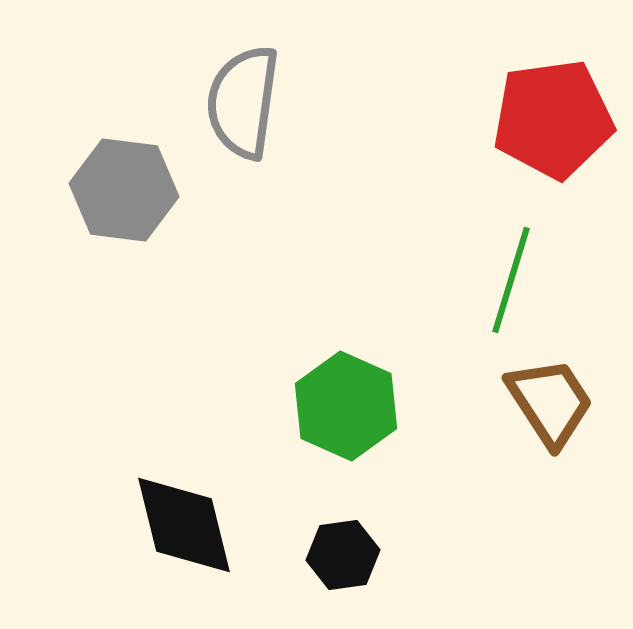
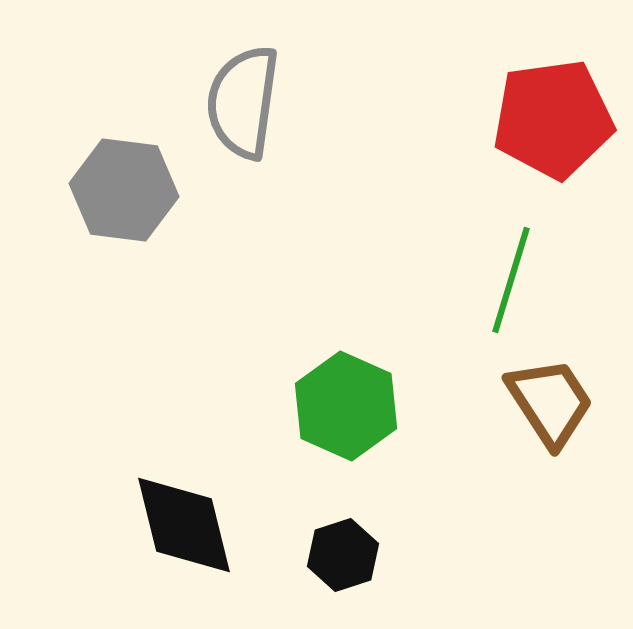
black hexagon: rotated 10 degrees counterclockwise
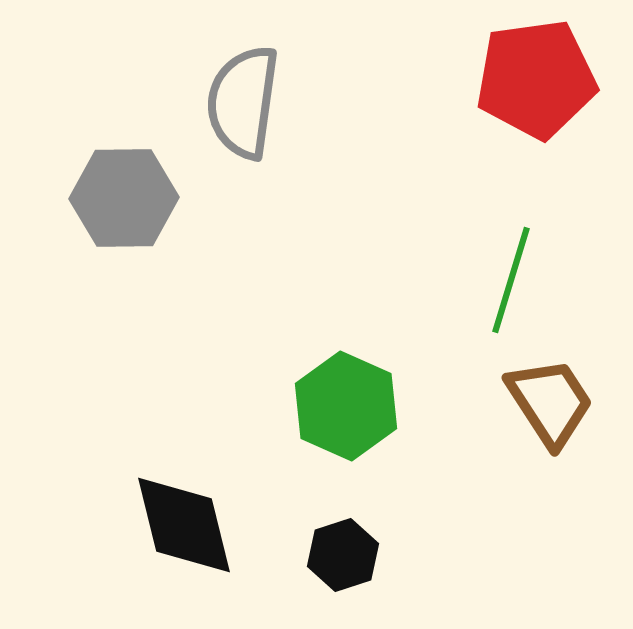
red pentagon: moved 17 px left, 40 px up
gray hexagon: moved 8 px down; rotated 8 degrees counterclockwise
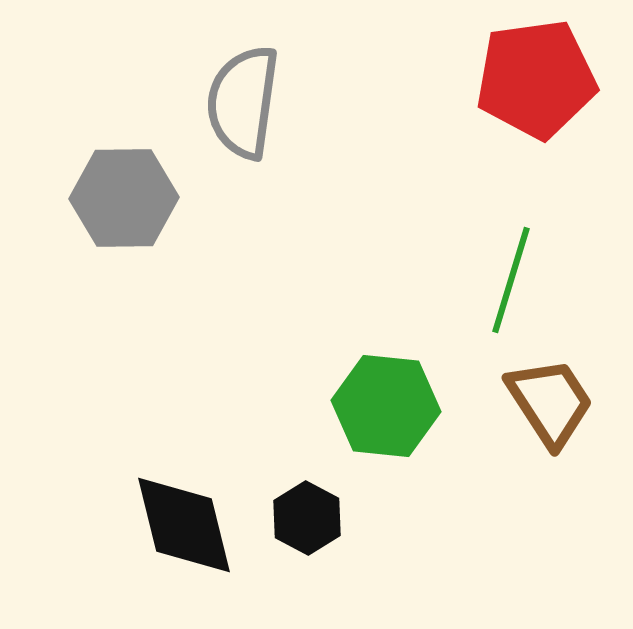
green hexagon: moved 40 px right; rotated 18 degrees counterclockwise
black hexagon: moved 36 px left, 37 px up; rotated 14 degrees counterclockwise
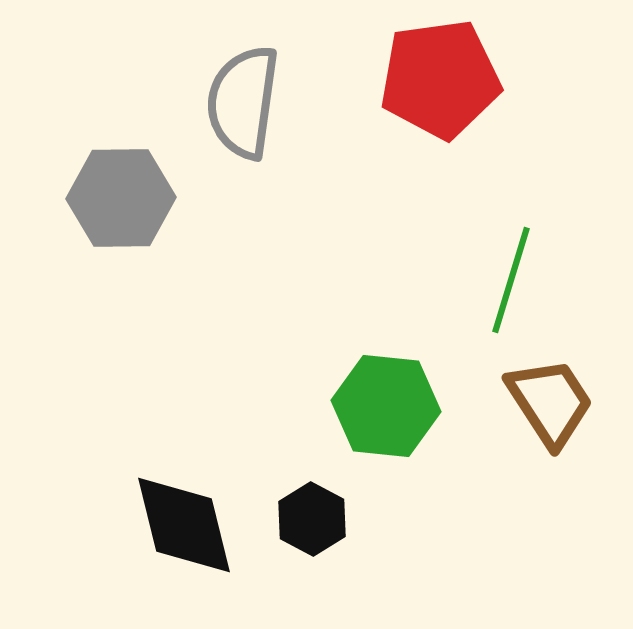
red pentagon: moved 96 px left
gray hexagon: moved 3 px left
black hexagon: moved 5 px right, 1 px down
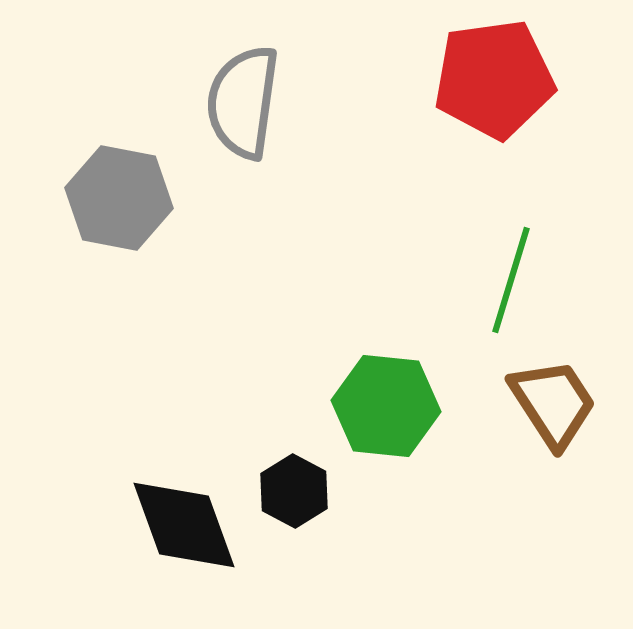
red pentagon: moved 54 px right
gray hexagon: moved 2 px left; rotated 12 degrees clockwise
brown trapezoid: moved 3 px right, 1 px down
black hexagon: moved 18 px left, 28 px up
black diamond: rotated 6 degrees counterclockwise
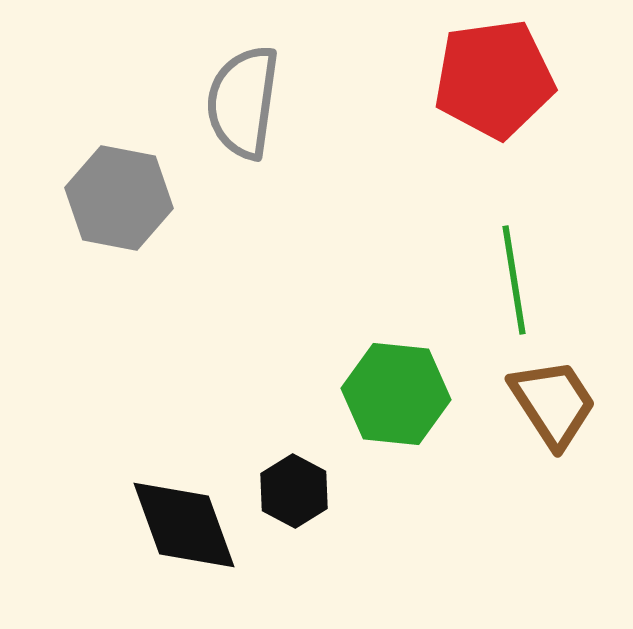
green line: moved 3 px right; rotated 26 degrees counterclockwise
green hexagon: moved 10 px right, 12 px up
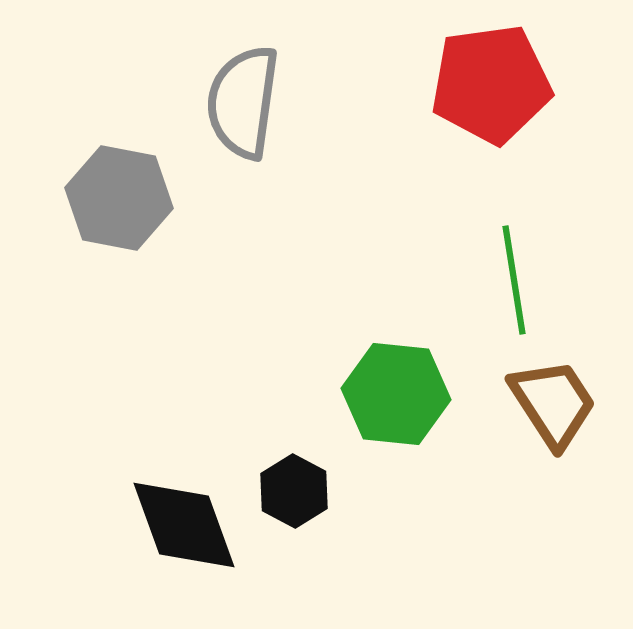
red pentagon: moved 3 px left, 5 px down
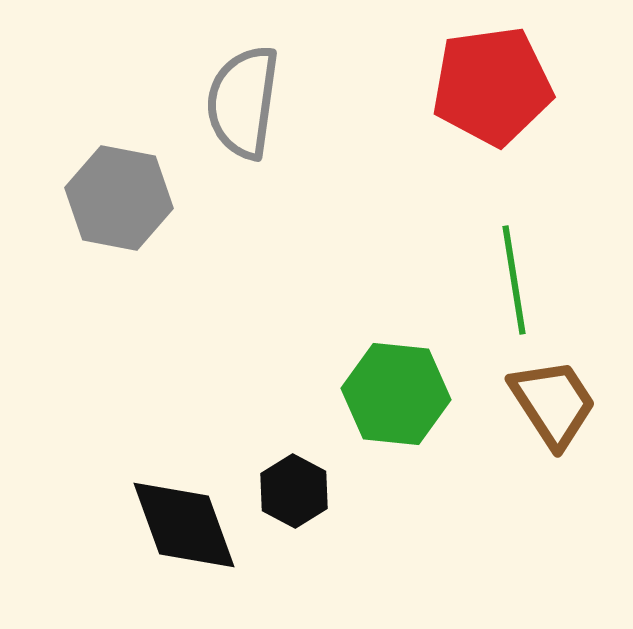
red pentagon: moved 1 px right, 2 px down
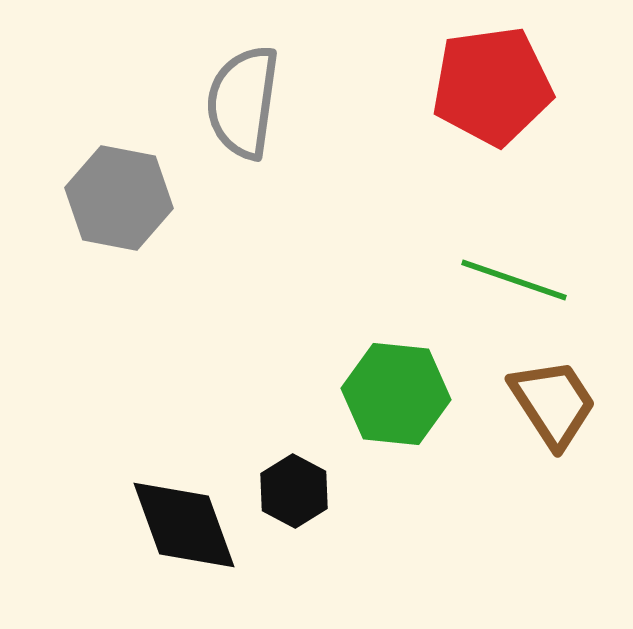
green line: rotated 62 degrees counterclockwise
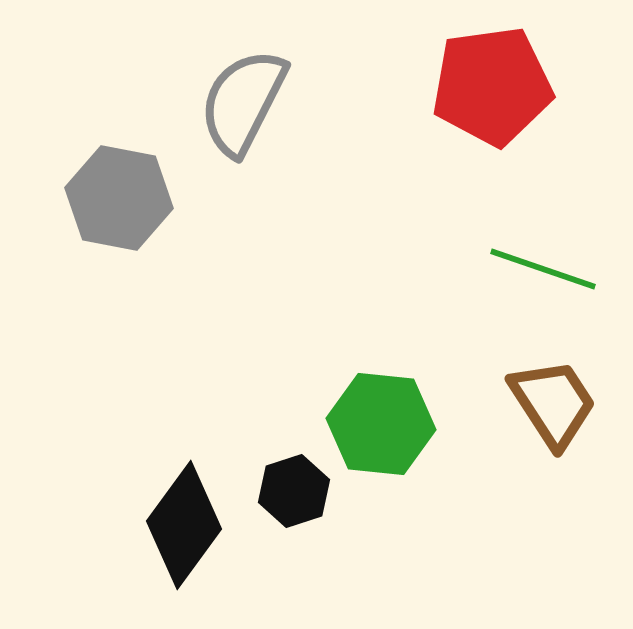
gray semicircle: rotated 19 degrees clockwise
green line: moved 29 px right, 11 px up
green hexagon: moved 15 px left, 30 px down
black hexagon: rotated 14 degrees clockwise
black diamond: rotated 56 degrees clockwise
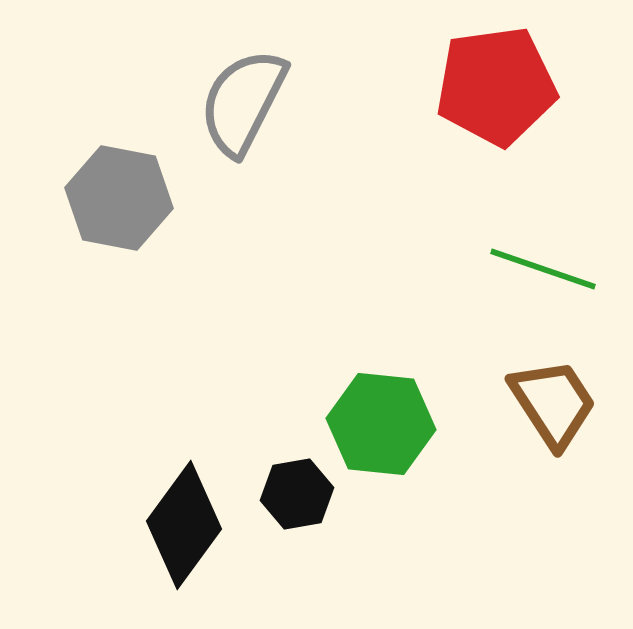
red pentagon: moved 4 px right
black hexagon: moved 3 px right, 3 px down; rotated 8 degrees clockwise
